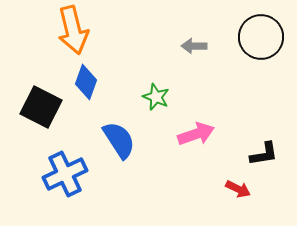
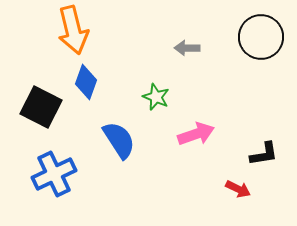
gray arrow: moved 7 px left, 2 px down
blue cross: moved 11 px left
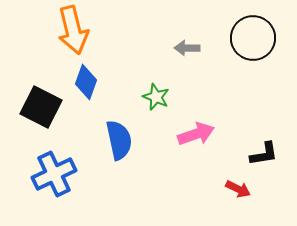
black circle: moved 8 px left, 1 px down
blue semicircle: rotated 21 degrees clockwise
